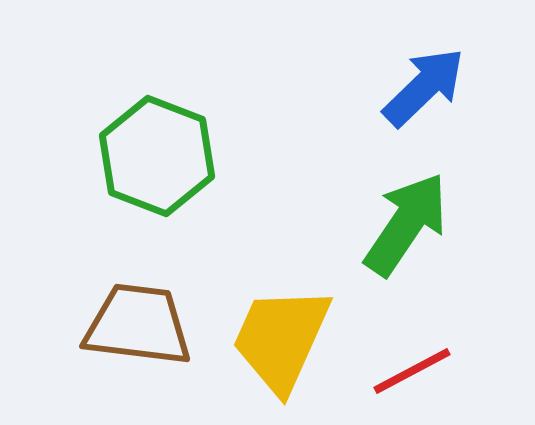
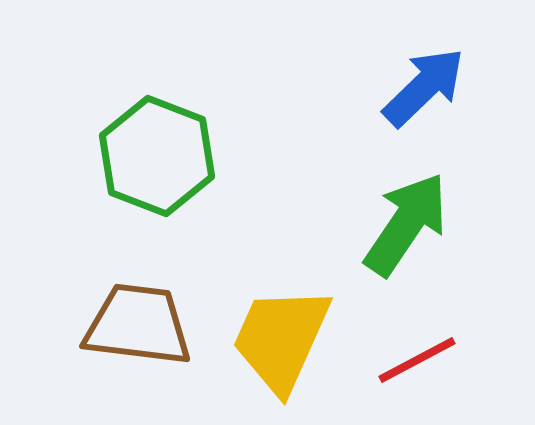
red line: moved 5 px right, 11 px up
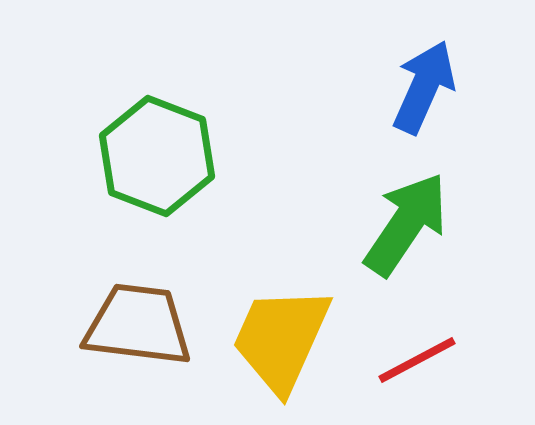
blue arrow: rotated 22 degrees counterclockwise
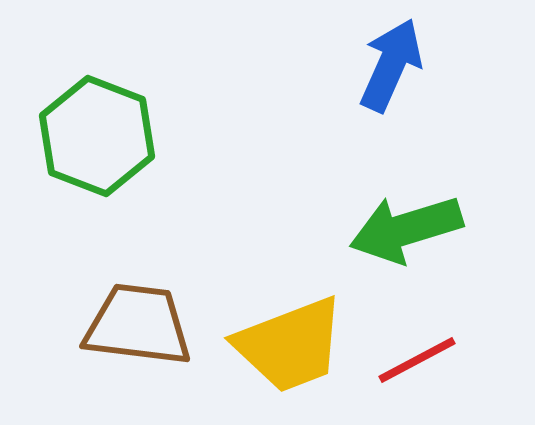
blue arrow: moved 33 px left, 22 px up
green hexagon: moved 60 px left, 20 px up
green arrow: moved 5 px down; rotated 141 degrees counterclockwise
yellow trapezoid: moved 9 px right, 6 px down; rotated 135 degrees counterclockwise
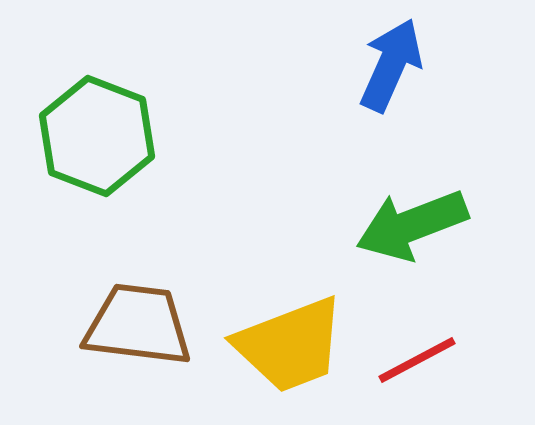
green arrow: moved 6 px right, 4 px up; rotated 4 degrees counterclockwise
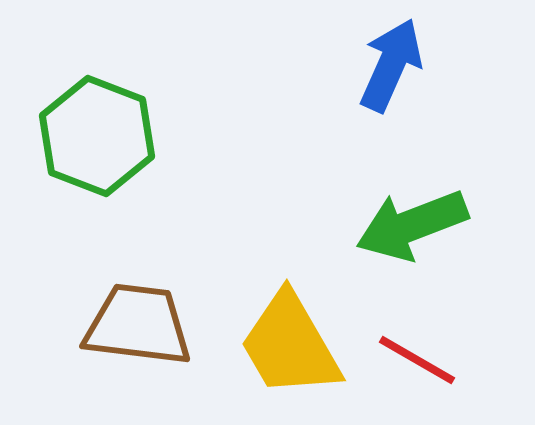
yellow trapezoid: rotated 81 degrees clockwise
red line: rotated 58 degrees clockwise
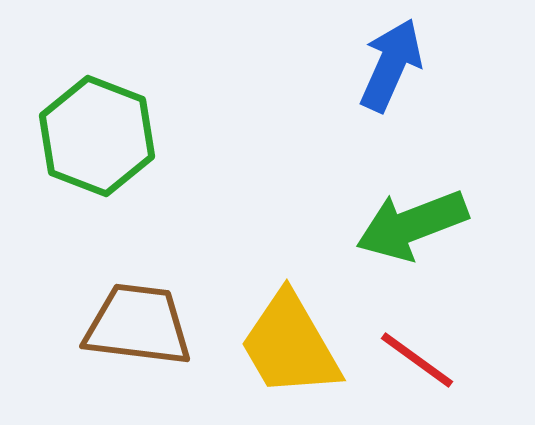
red line: rotated 6 degrees clockwise
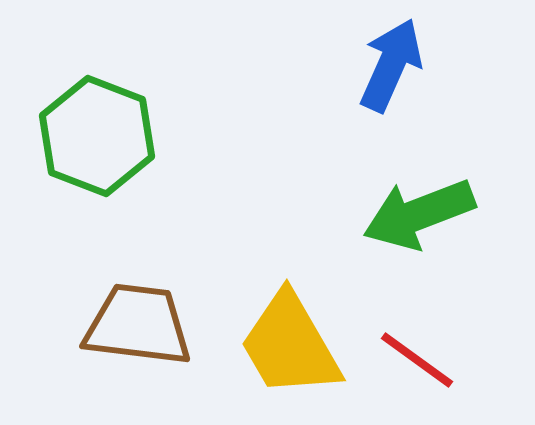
green arrow: moved 7 px right, 11 px up
